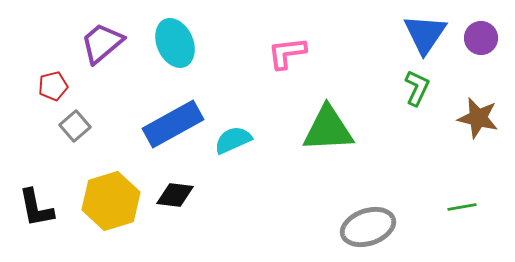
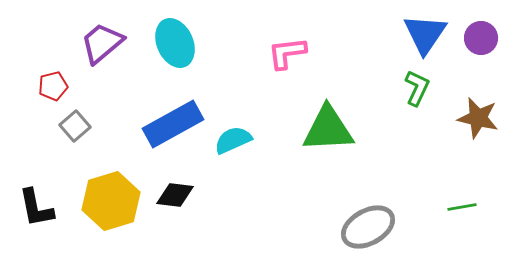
gray ellipse: rotated 10 degrees counterclockwise
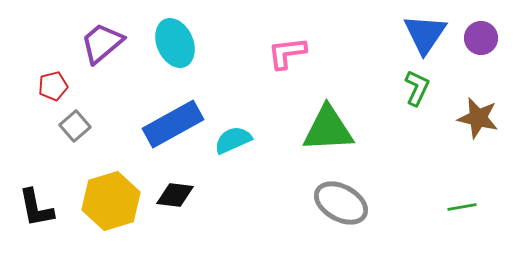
gray ellipse: moved 27 px left, 24 px up; rotated 58 degrees clockwise
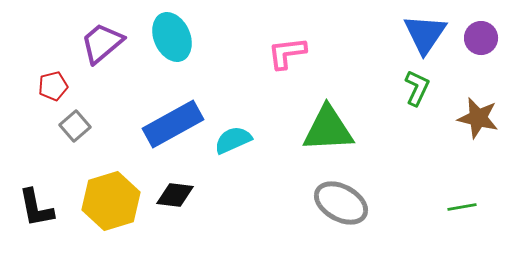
cyan ellipse: moved 3 px left, 6 px up
